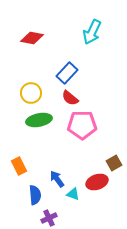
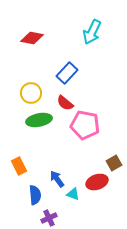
red semicircle: moved 5 px left, 5 px down
pink pentagon: moved 3 px right; rotated 12 degrees clockwise
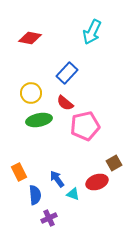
red diamond: moved 2 px left
pink pentagon: moved 1 px down; rotated 24 degrees counterclockwise
orange rectangle: moved 6 px down
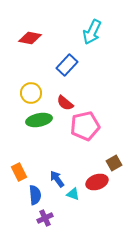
blue rectangle: moved 8 px up
purple cross: moved 4 px left
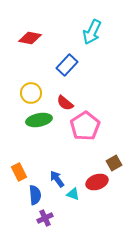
pink pentagon: rotated 20 degrees counterclockwise
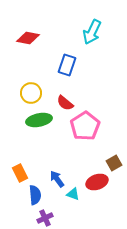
red diamond: moved 2 px left
blue rectangle: rotated 25 degrees counterclockwise
orange rectangle: moved 1 px right, 1 px down
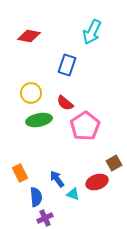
red diamond: moved 1 px right, 2 px up
blue semicircle: moved 1 px right, 2 px down
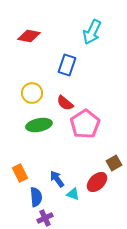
yellow circle: moved 1 px right
green ellipse: moved 5 px down
pink pentagon: moved 2 px up
red ellipse: rotated 25 degrees counterclockwise
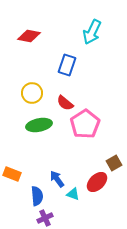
orange rectangle: moved 8 px left, 1 px down; rotated 42 degrees counterclockwise
blue semicircle: moved 1 px right, 1 px up
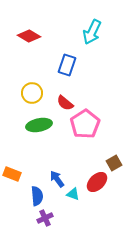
red diamond: rotated 20 degrees clockwise
